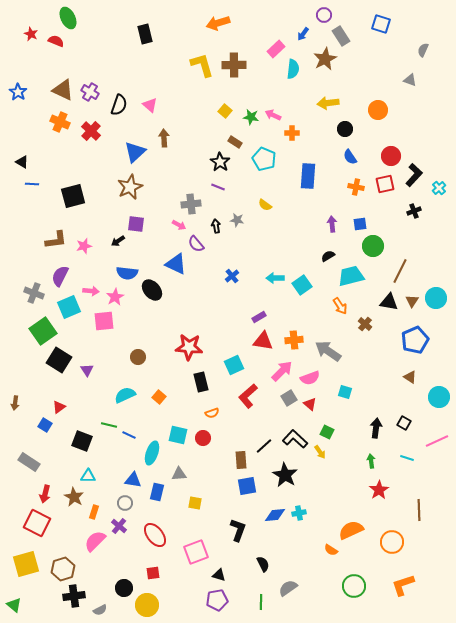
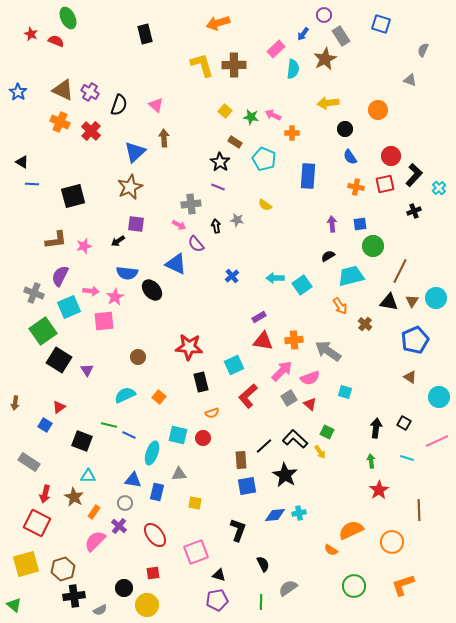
pink triangle at (150, 105): moved 6 px right
orange rectangle at (94, 512): rotated 16 degrees clockwise
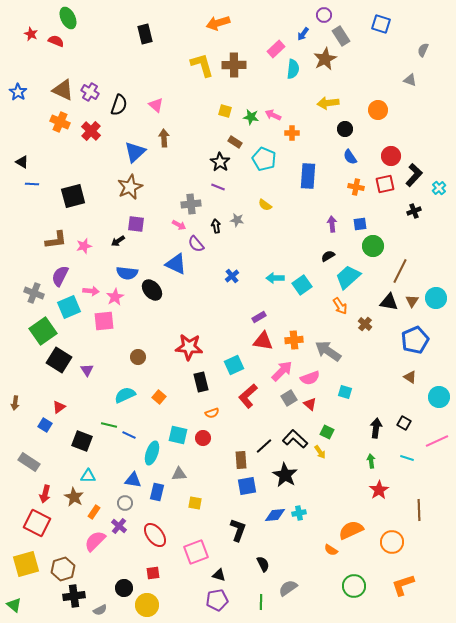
yellow square at (225, 111): rotated 24 degrees counterclockwise
cyan trapezoid at (351, 276): moved 3 px left, 1 px down; rotated 28 degrees counterclockwise
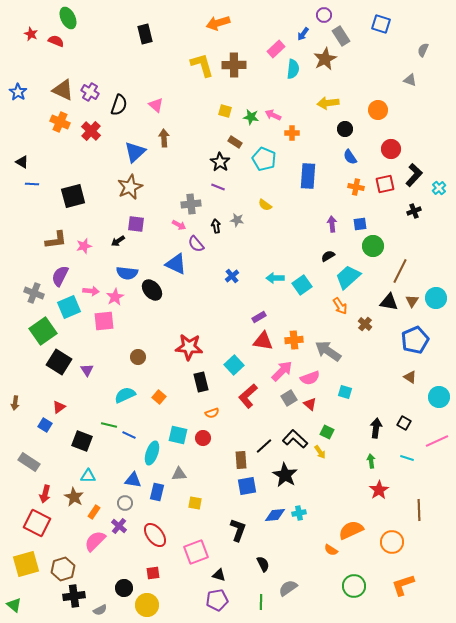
red circle at (391, 156): moved 7 px up
black square at (59, 360): moved 2 px down
cyan square at (234, 365): rotated 18 degrees counterclockwise
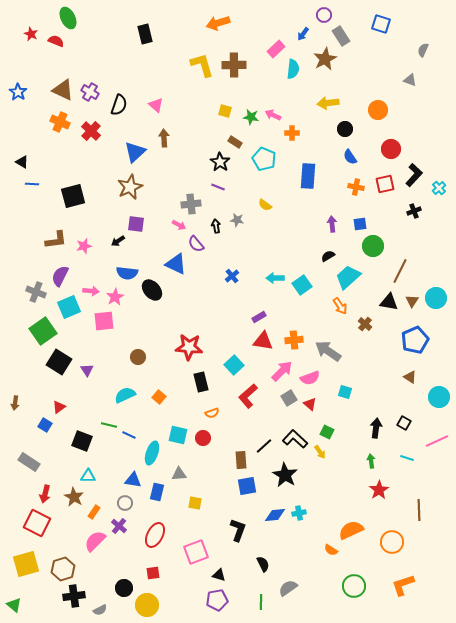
gray cross at (34, 293): moved 2 px right, 1 px up
red ellipse at (155, 535): rotated 65 degrees clockwise
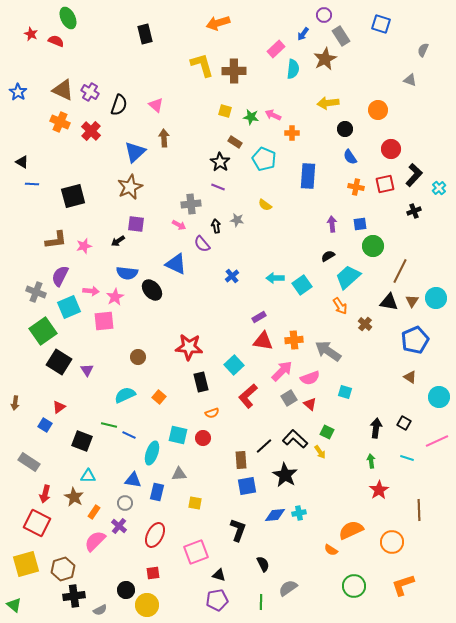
brown cross at (234, 65): moved 6 px down
purple semicircle at (196, 244): moved 6 px right
black circle at (124, 588): moved 2 px right, 2 px down
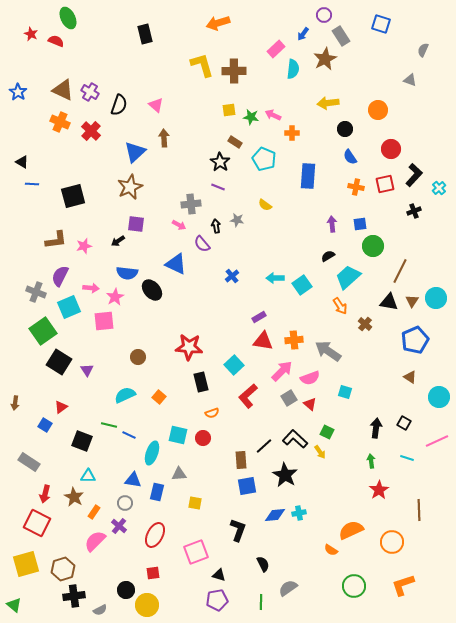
yellow square at (225, 111): moved 4 px right, 1 px up; rotated 24 degrees counterclockwise
pink arrow at (91, 291): moved 3 px up
red triangle at (59, 407): moved 2 px right
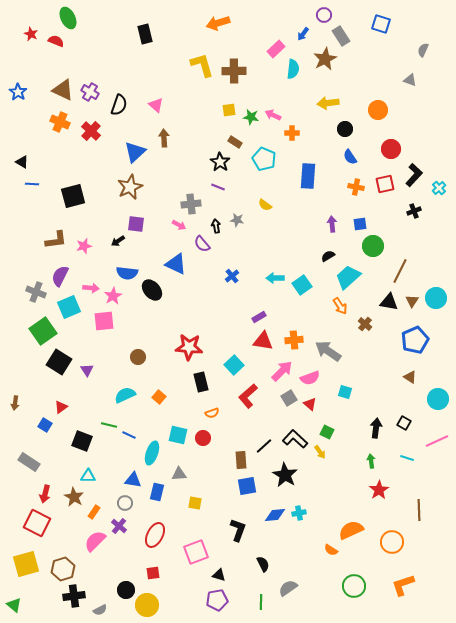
pink star at (115, 297): moved 2 px left, 1 px up
cyan circle at (439, 397): moved 1 px left, 2 px down
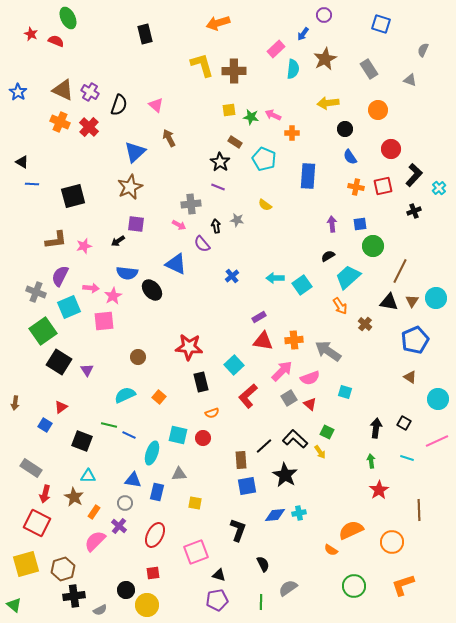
gray rectangle at (341, 36): moved 28 px right, 33 px down
red cross at (91, 131): moved 2 px left, 4 px up
brown arrow at (164, 138): moved 5 px right; rotated 24 degrees counterclockwise
red square at (385, 184): moved 2 px left, 2 px down
gray rectangle at (29, 462): moved 2 px right, 6 px down
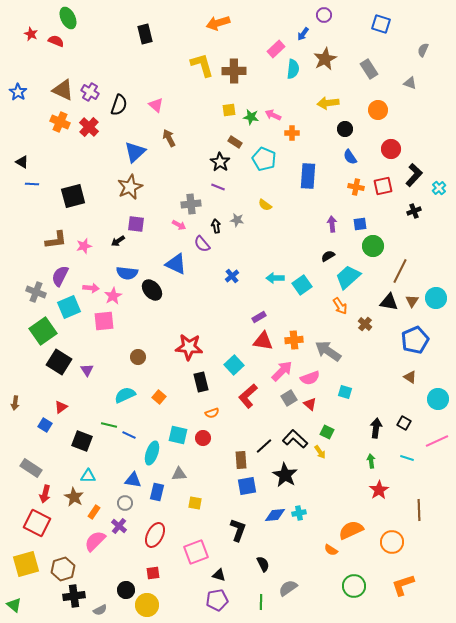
gray triangle at (410, 80): moved 3 px down
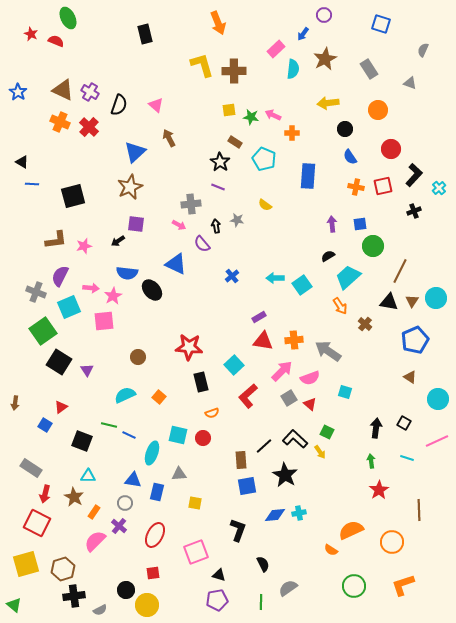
orange arrow at (218, 23): rotated 95 degrees counterclockwise
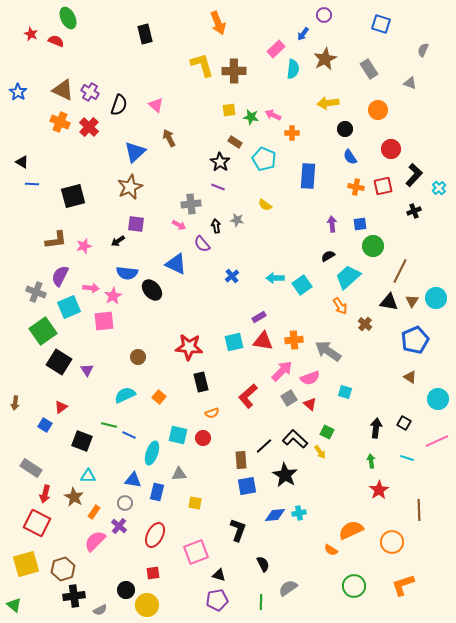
cyan square at (234, 365): moved 23 px up; rotated 30 degrees clockwise
